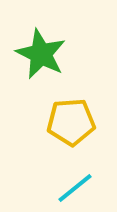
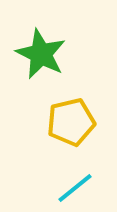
yellow pentagon: rotated 9 degrees counterclockwise
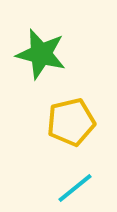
green star: rotated 12 degrees counterclockwise
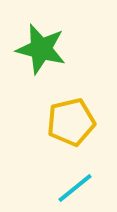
green star: moved 5 px up
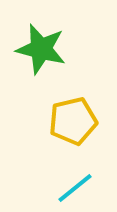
yellow pentagon: moved 2 px right, 1 px up
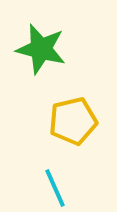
cyan line: moved 20 px left; rotated 75 degrees counterclockwise
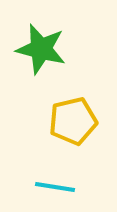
cyan line: moved 1 px up; rotated 57 degrees counterclockwise
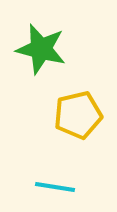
yellow pentagon: moved 5 px right, 6 px up
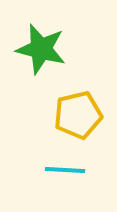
cyan line: moved 10 px right, 17 px up; rotated 6 degrees counterclockwise
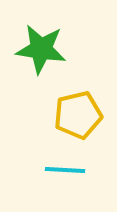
green star: rotated 6 degrees counterclockwise
